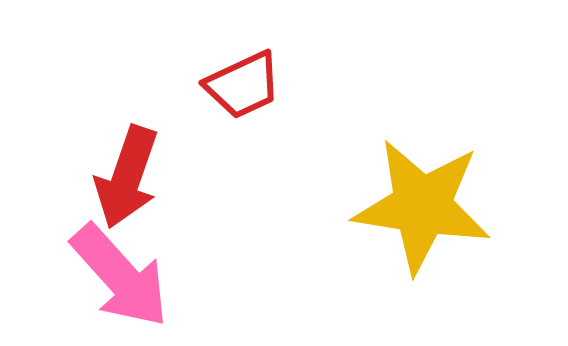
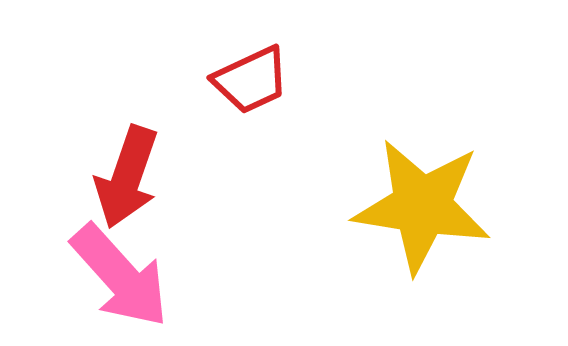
red trapezoid: moved 8 px right, 5 px up
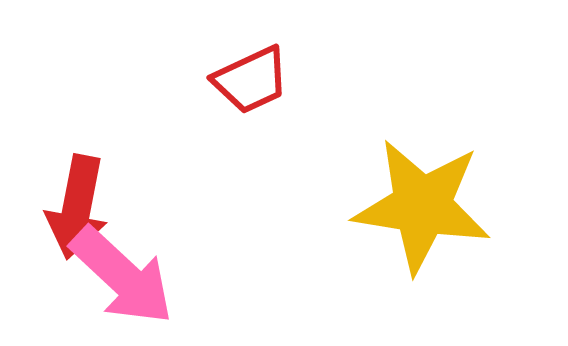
red arrow: moved 50 px left, 30 px down; rotated 8 degrees counterclockwise
pink arrow: moved 2 px right; rotated 5 degrees counterclockwise
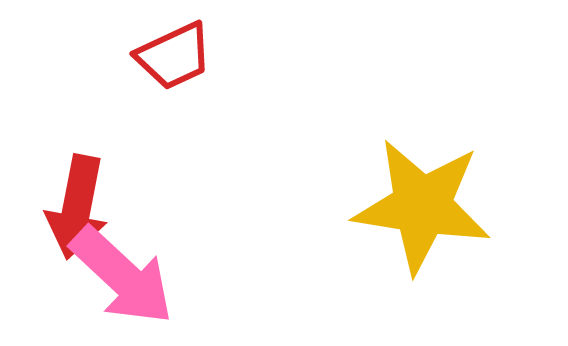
red trapezoid: moved 77 px left, 24 px up
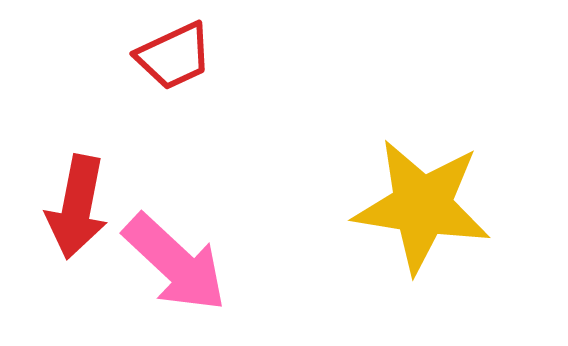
pink arrow: moved 53 px right, 13 px up
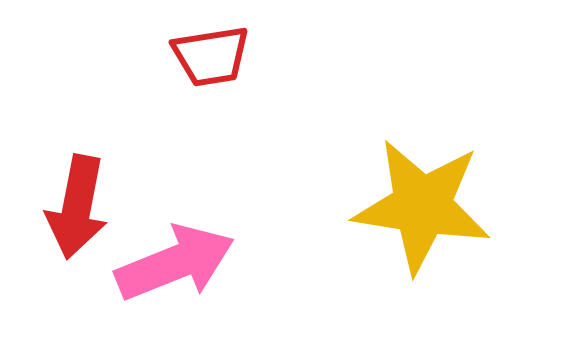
red trapezoid: moved 37 px right; rotated 16 degrees clockwise
pink arrow: rotated 65 degrees counterclockwise
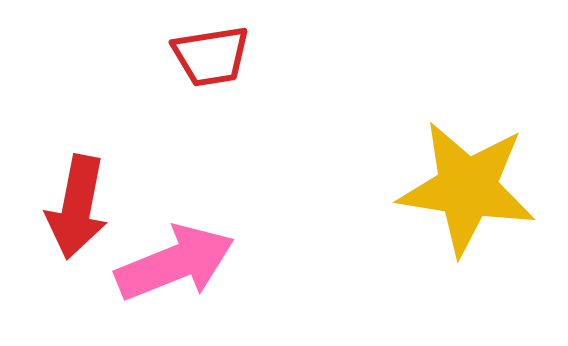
yellow star: moved 45 px right, 18 px up
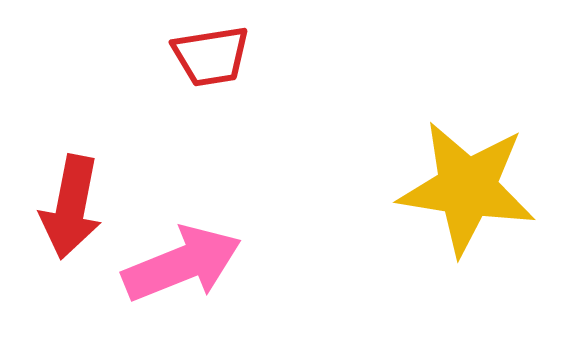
red arrow: moved 6 px left
pink arrow: moved 7 px right, 1 px down
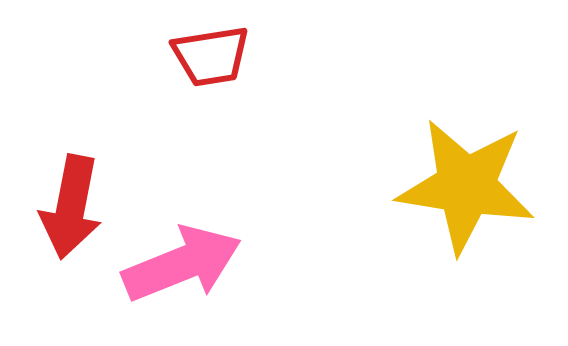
yellow star: moved 1 px left, 2 px up
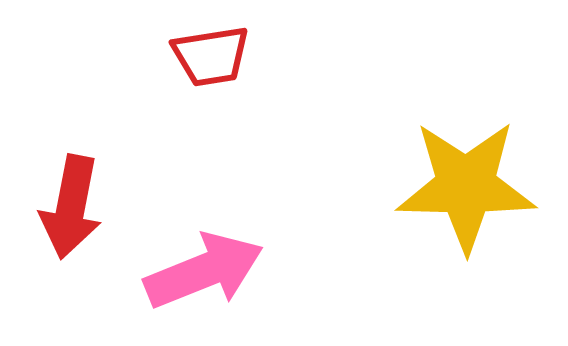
yellow star: rotated 8 degrees counterclockwise
pink arrow: moved 22 px right, 7 px down
